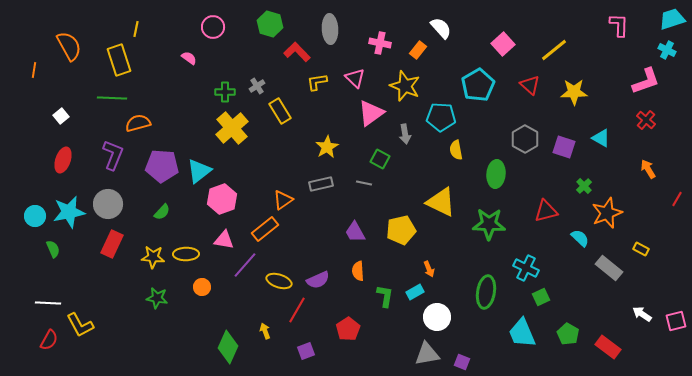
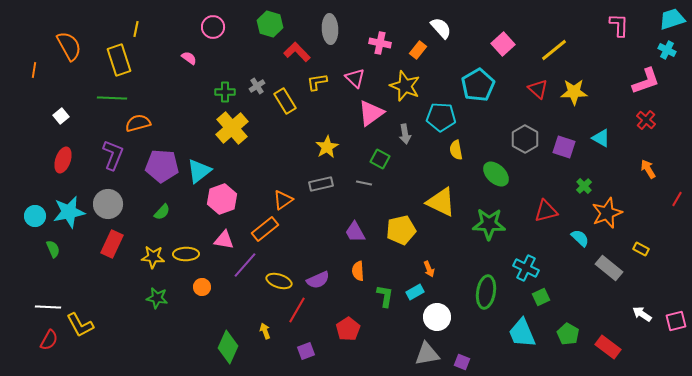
red triangle at (530, 85): moved 8 px right, 4 px down
yellow rectangle at (280, 111): moved 5 px right, 10 px up
green ellipse at (496, 174): rotated 52 degrees counterclockwise
white line at (48, 303): moved 4 px down
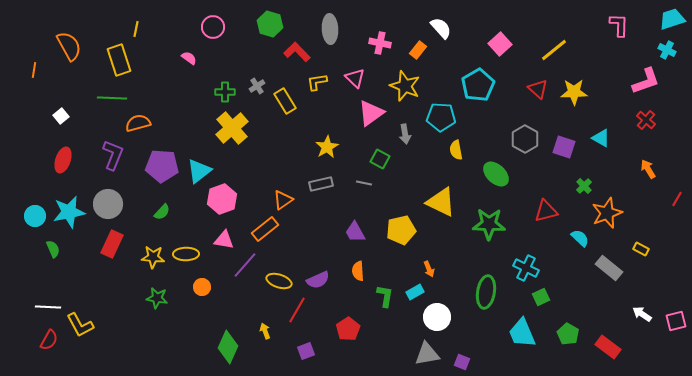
pink square at (503, 44): moved 3 px left
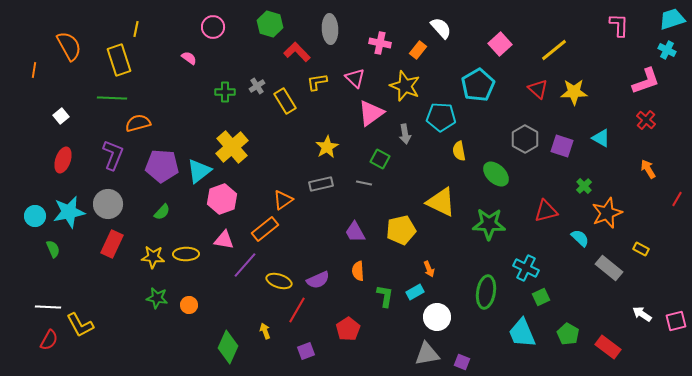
yellow cross at (232, 128): moved 19 px down
purple square at (564, 147): moved 2 px left, 1 px up
yellow semicircle at (456, 150): moved 3 px right, 1 px down
orange circle at (202, 287): moved 13 px left, 18 px down
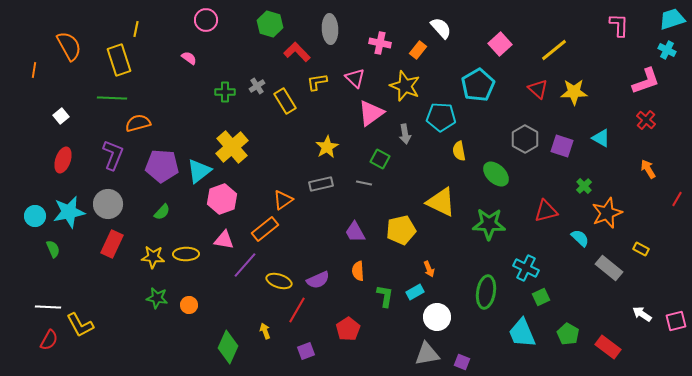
pink circle at (213, 27): moved 7 px left, 7 px up
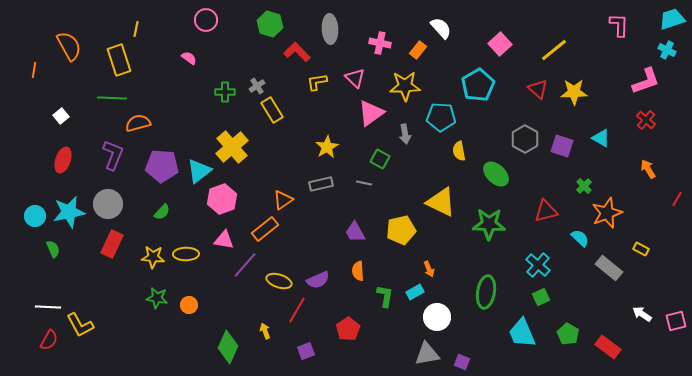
yellow star at (405, 86): rotated 24 degrees counterclockwise
yellow rectangle at (285, 101): moved 13 px left, 9 px down
cyan cross at (526, 268): moved 12 px right, 3 px up; rotated 15 degrees clockwise
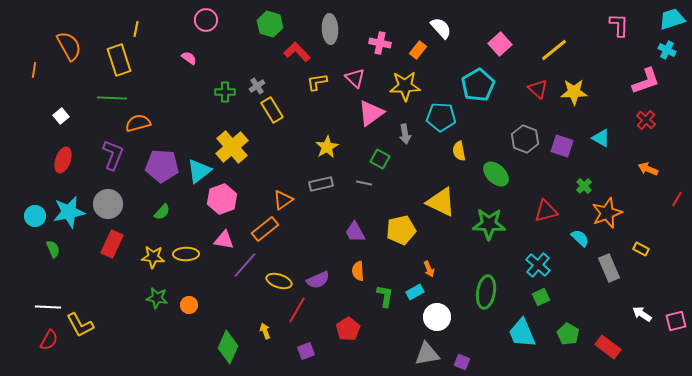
gray hexagon at (525, 139): rotated 8 degrees counterclockwise
orange arrow at (648, 169): rotated 36 degrees counterclockwise
gray rectangle at (609, 268): rotated 28 degrees clockwise
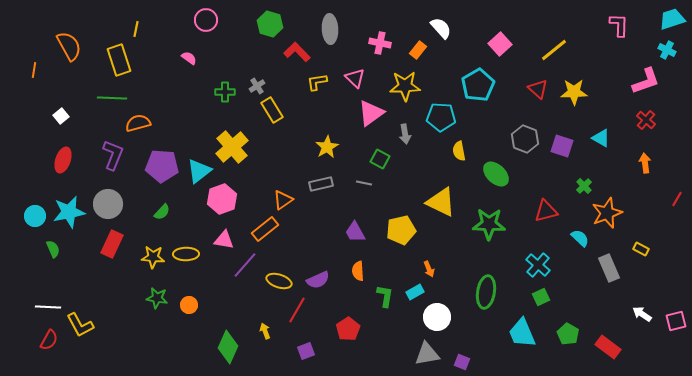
orange arrow at (648, 169): moved 3 px left, 6 px up; rotated 60 degrees clockwise
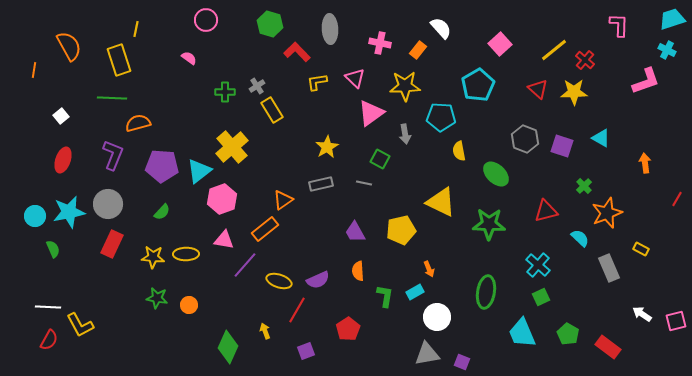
red cross at (646, 120): moved 61 px left, 60 px up
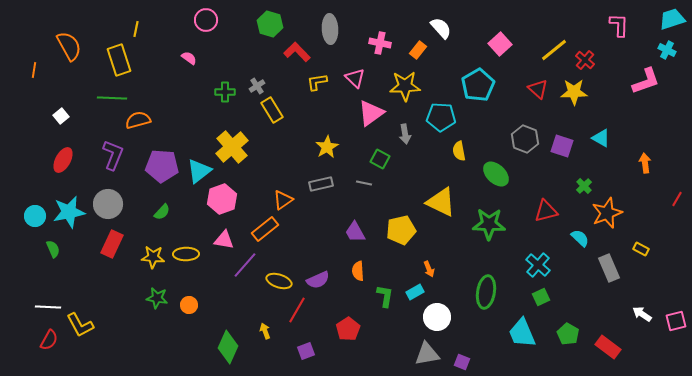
orange semicircle at (138, 123): moved 3 px up
red ellipse at (63, 160): rotated 10 degrees clockwise
